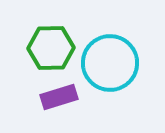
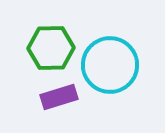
cyan circle: moved 2 px down
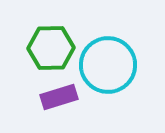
cyan circle: moved 2 px left
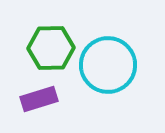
purple rectangle: moved 20 px left, 2 px down
